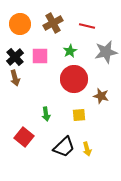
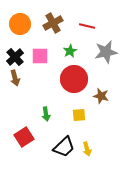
red square: rotated 18 degrees clockwise
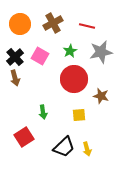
gray star: moved 5 px left
pink square: rotated 30 degrees clockwise
green arrow: moved 3 px left, 2 px up
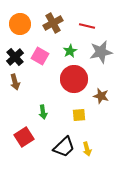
brown arrow: moved 4 px down
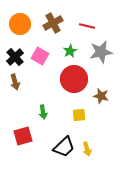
red square: moved 1 px left, 1 px up; rotated 18 degrees clockwise
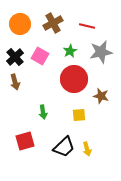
red square: moved 2 px right, 5 px down
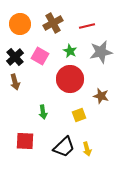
red line: rotated 28 degrees counterclockwise
green star: rotated 16 degrees counterclockwise
red circle: moved 4 px left
yellow square: rotated 16 degrees counterclockwise
red square: rotated 18 degrees clockwise
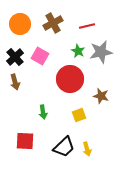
green star: moved 8 px right
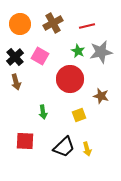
brown arrow: moved 1 px right
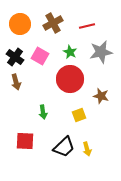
green star: moved 8 px left, 1 px down
black cross: rotated 12 degrees counterclockwise
